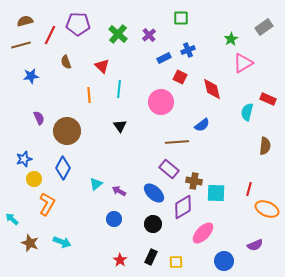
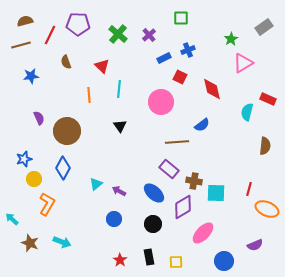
black rectangle at (151, 257): moved 2 px left; rotated 35 degrees counterclockwise
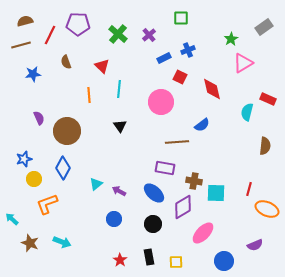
blue star at (31, 76): moved 2 px right, 2 px up
purple rectangle at (169, 169): moved 4 px left, 1 px up; rotated 30 degrees counterclockwise
orange L-shape at (47, 204): rotated 140 degrees counterclockwise
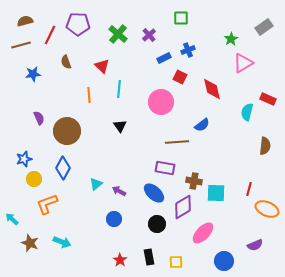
black circle at (153, 224): moved 4 px right
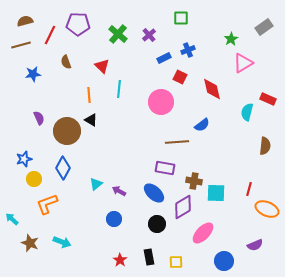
black triangle at (120, 126): moved 29 px left, 6 px up; rotated 24 degrees counterclockwise
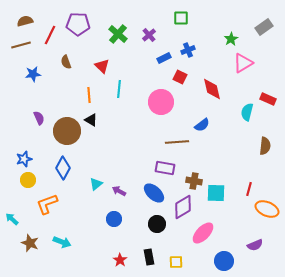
yellow circle at (34, 179): moved 6 px left, 1 px down
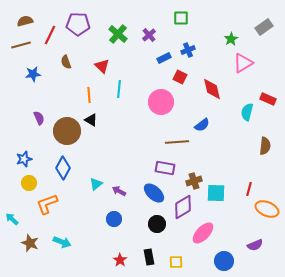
yellow circle at (28, 180): moved 1 px right, 3 px down
brown cross at (194, 181): rotated 28 degrees counterclockwise
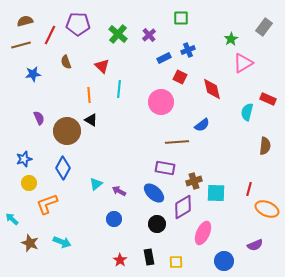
gray rectangle at (264, 27): rotated 18 degrees counterclockwise
pink ellipse at (203, 233): rotated 20 degrees counterclockwise
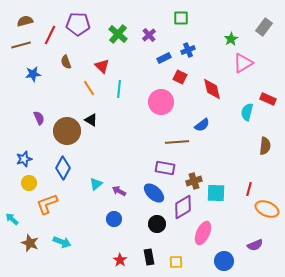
orange line at (89, 95): moved 7 px up; rotated 28 degrees counterclockwise
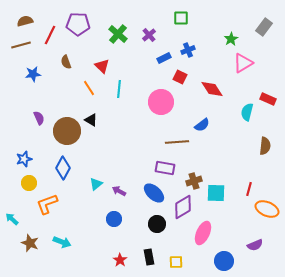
red diamond at (212, 89): rotated 20 degrees counterclockwise
